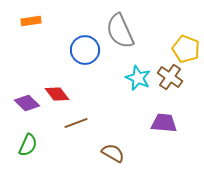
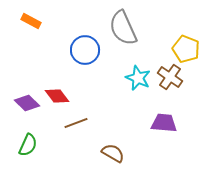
orange rectangle: rotated 36 degrees clockwise
gray semicircle: moved 3 px right, 3 px up
red diamond: moved 2 px down
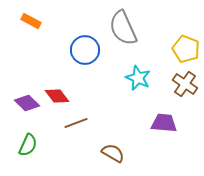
brown cross: moved 15 px right, 7 px down
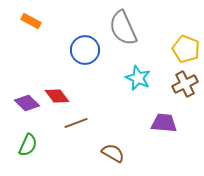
brown cross: rotated 30 degrees clockwise
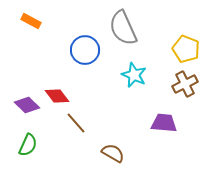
cyan star: moved 4 px left, 3 px up
purple diamond: moved 2 px down
brown line: rotated 70 degrees clockwise
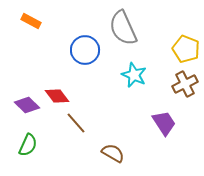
purple trapezoid: rotated 52 degrees clockwise
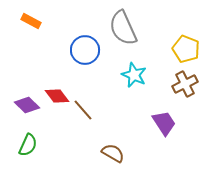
brown line: moved 7 px right, 13 px up
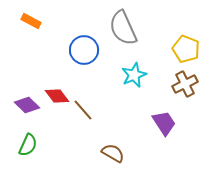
blue circle: moved 1 px left
cyan star: rotated 25 degrees clockwise
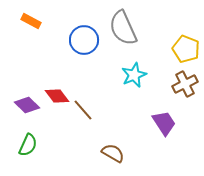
blue circle: moved 10 px up
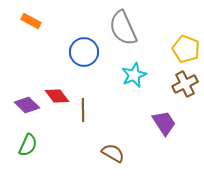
blue circle: moved 12 px down
brown line: rotated 40 degrees clockwise
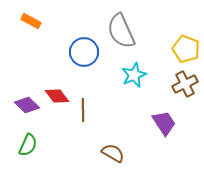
gray semicircle: moved 2 px left, 3 px down
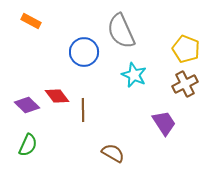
cyan star: rotated 25 degrees counterclockwise
